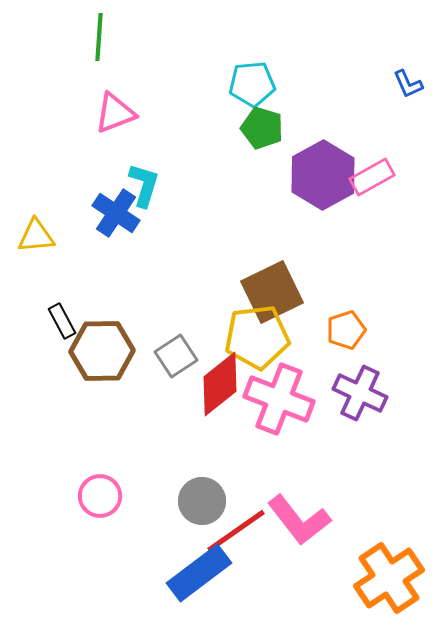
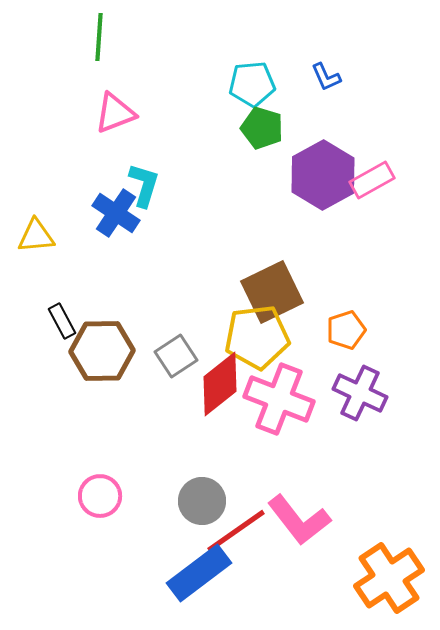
blue L-shape: moved 82 px left, 7 px up
pink rectangle: moved 3 px down
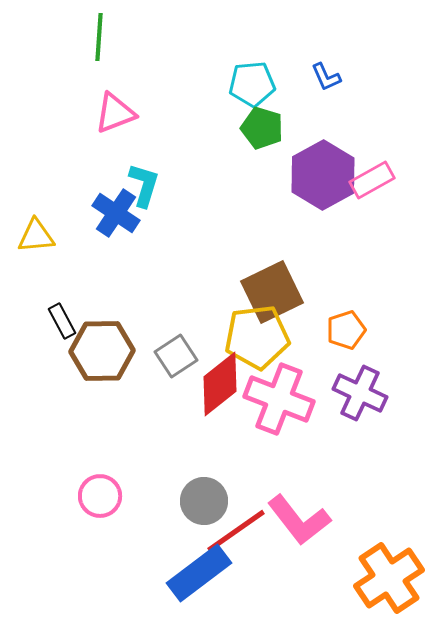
gray circle: moved 2 px right
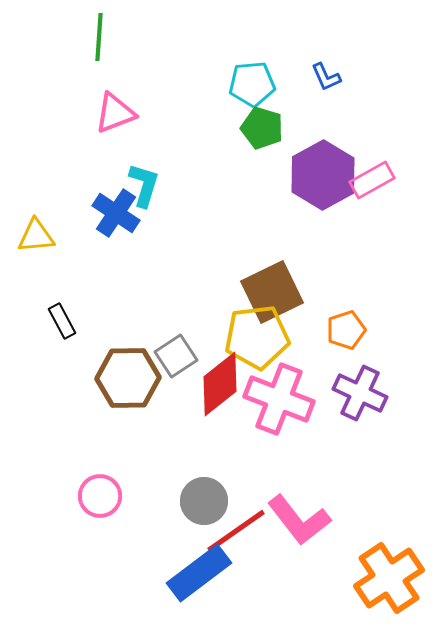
brown hexagon: moved 26 px right, 27 px down
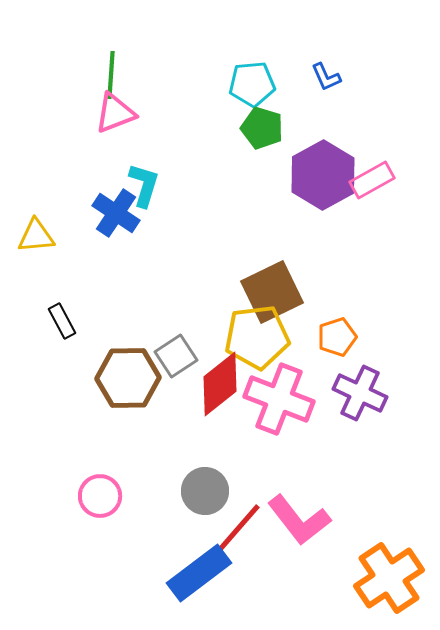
green line: moved 12 px right, 38 px down
orange pentagon: moved 9 px left, 7 px down
gray circle: moved 1 px right, 10 px up
red line: rotated 14 degrees counterclockwise
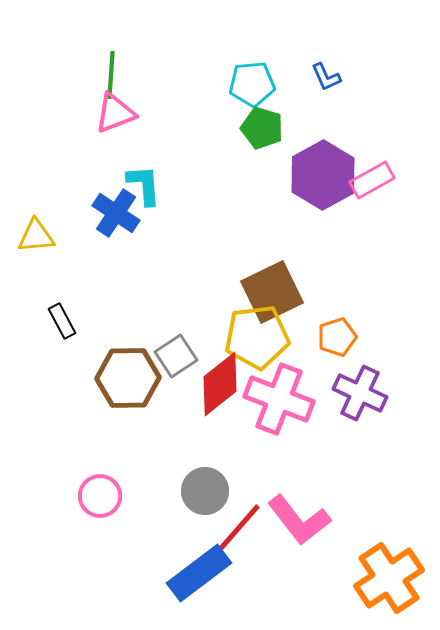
cyan L-shape: rotated 21 degrees counterclockwise
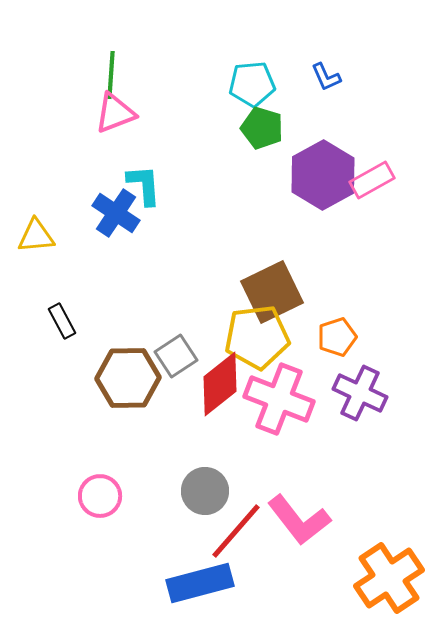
blue rectangle: moved 1 px right, 10 px down; rotated 22 degrees clockwise
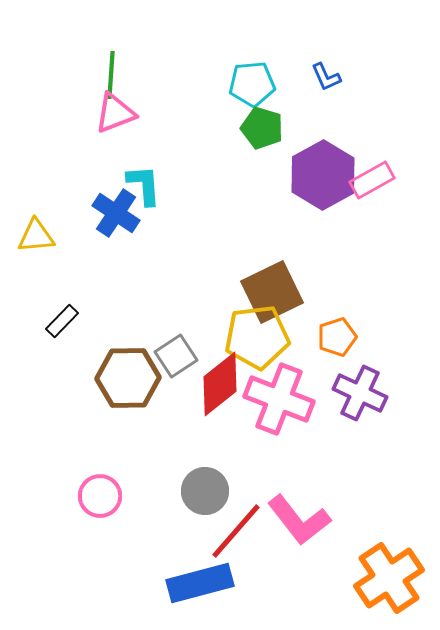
black rectangle: rotated 72 degrees clockwise
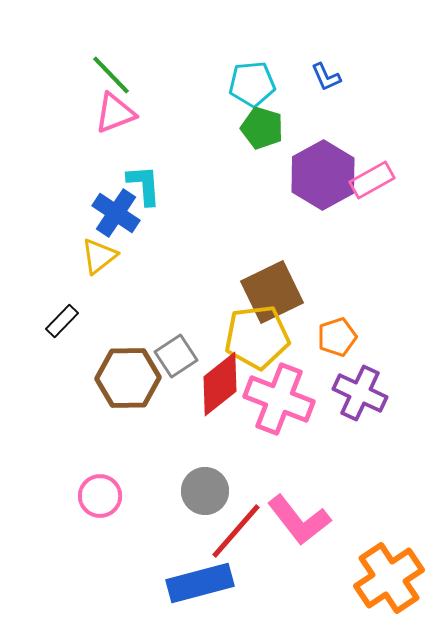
green line: rotated 48 degrees counterclockwise
yellow triangle: moved 63 px right, 20 px down; rotated 33 degrees counterclockwise
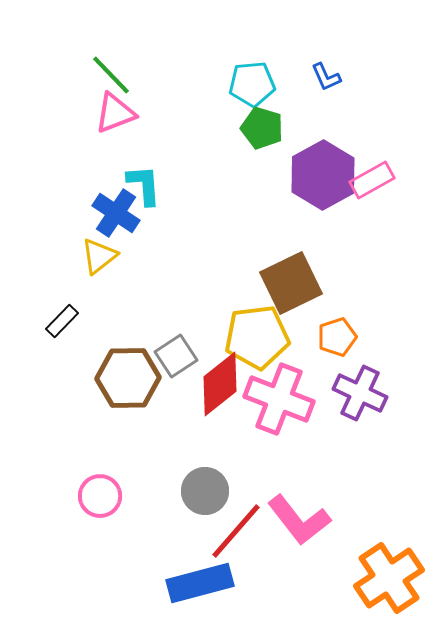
brown square: moved 19 px right, 9 px up
